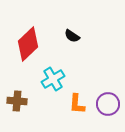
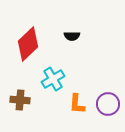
black semicircle: rotated 35 degrees counterclockwise
brown cross: moved 3 px right, 1 px up
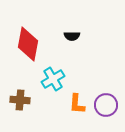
red diamond: rotated 36 degrees counterclockwise
purple circle: moved 2 px left, 1 px down
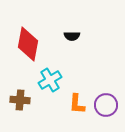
cyan cross: moved 3 px left, 1 px down
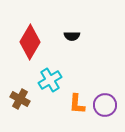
red diamond: moved 2 px right, 2 px up; rotated 20 degrees clockwise
brown cross: moved 1 px up; rotated 24 degrees clockwise
purple circle: moved 1 px left
